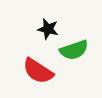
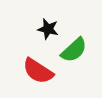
green semicircle: rotated 24 degrees counterclockwise
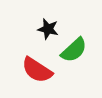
red semicircle: moved 1 px left, 1 px up
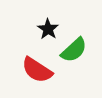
black star: rotated 20 degrees clockwise
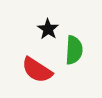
green semicircle: rotated 44 degrees counterclockwise
